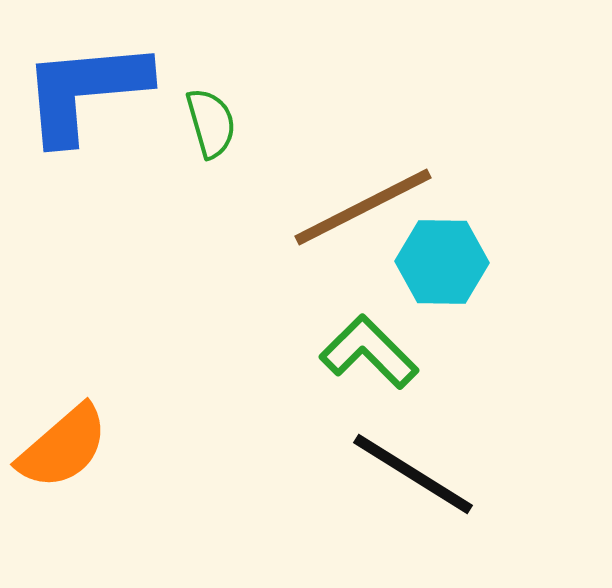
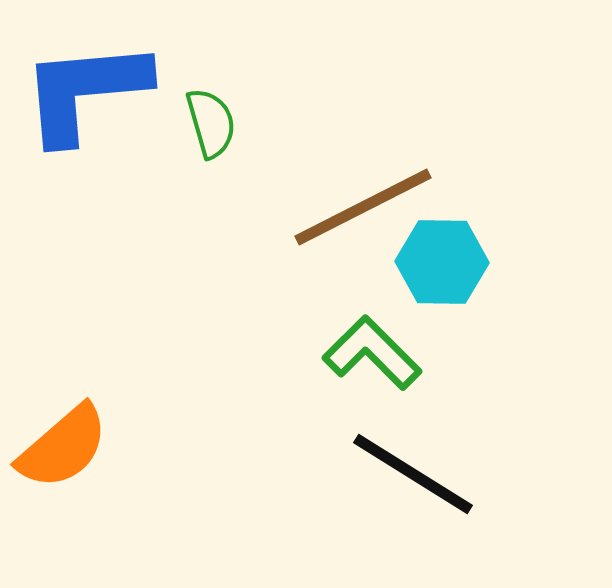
green L-shape: moved 3 px right, 1 px down
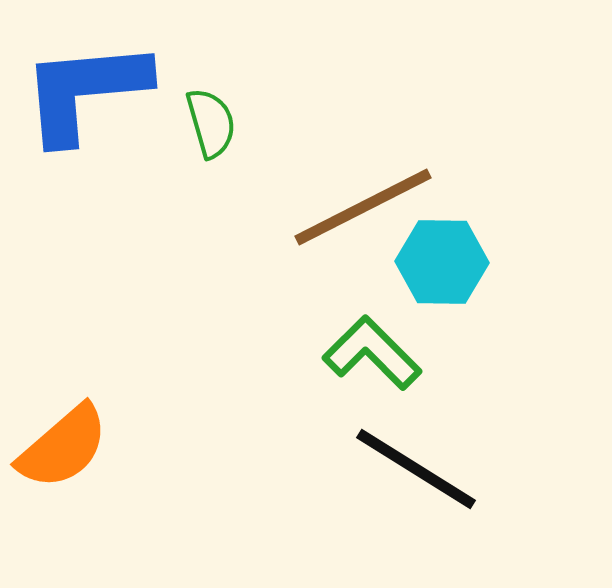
black line: moved 3 px right, 5 px up
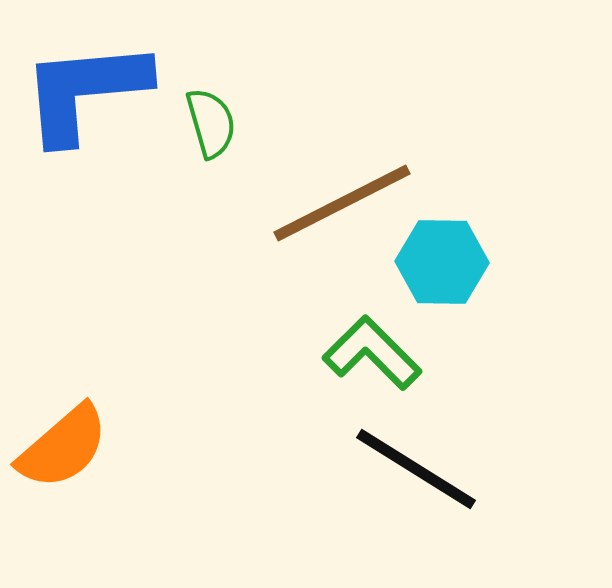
brown line: moved 21 px left, 4 px up
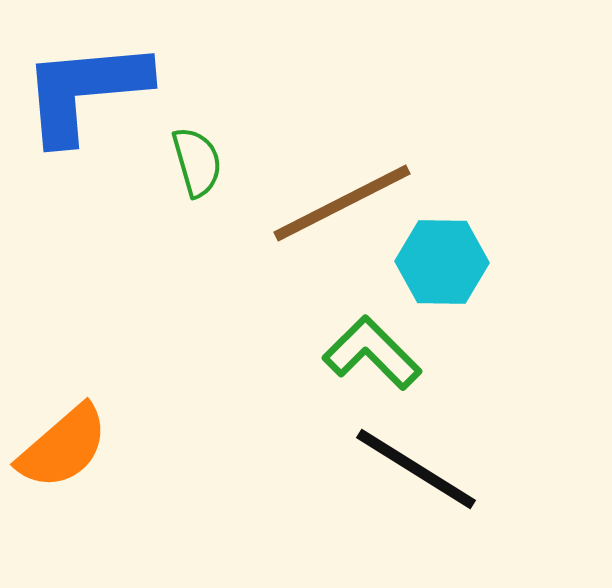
green semicircle: moved 14 px left, 39 px down
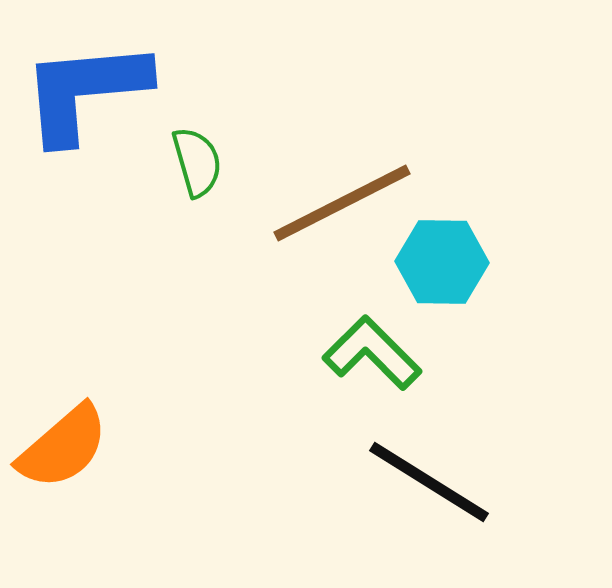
black line: moved 13 px right, 13 px down
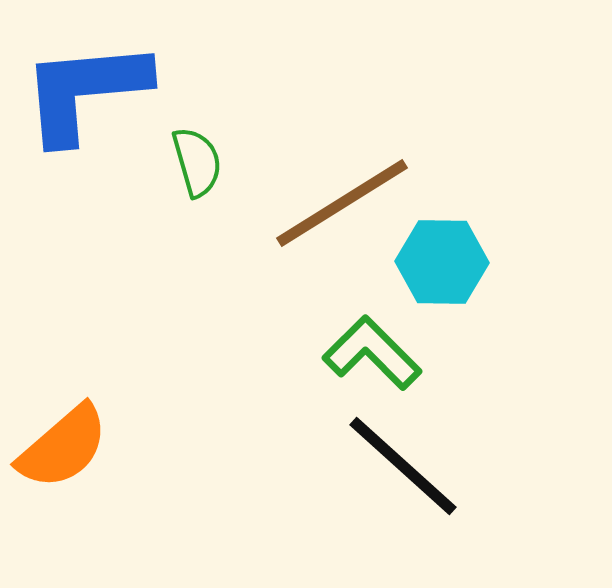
brown line: rotated 5 degrees counterclockwise
black line: moved 26 px left, 16 px up; rotated 10 degrees clockwise
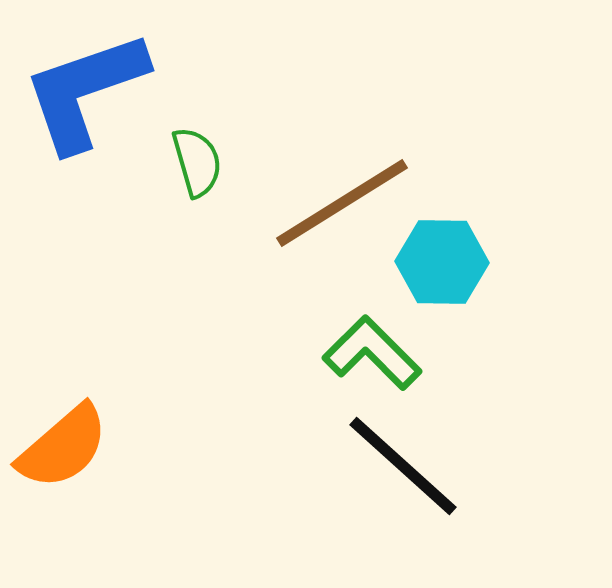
blue L-shape: rotated 14 degrees counterclockwise
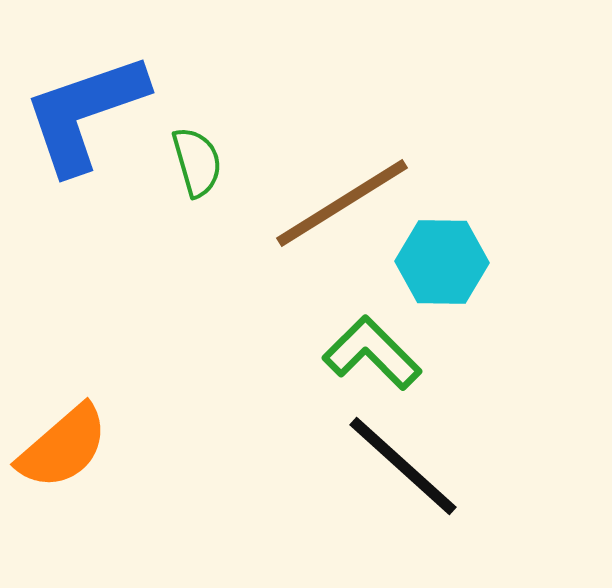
blue L-shape: moved 22 px down
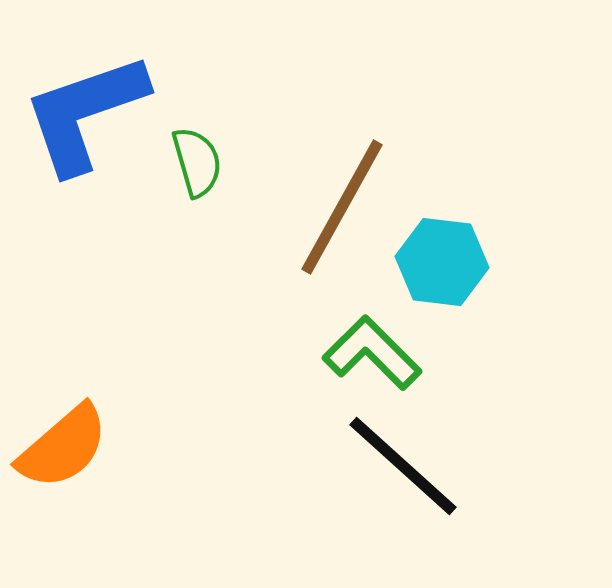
brown line: moved 4 px down; rotated 29 degrees counterclockwise
cyan hexagon: rotated 6 degrees clockwise
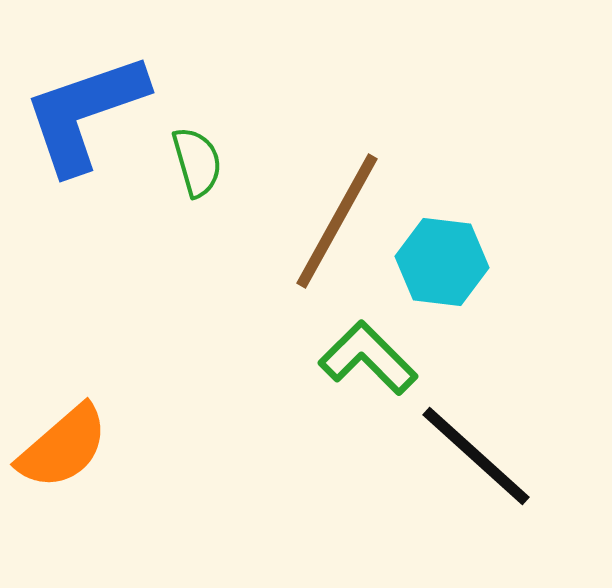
brown line: moved 5 px left, 14 px down
green L-shape: moved 4 px left, 5 px down
black line: moved 73 px right, 10 px up
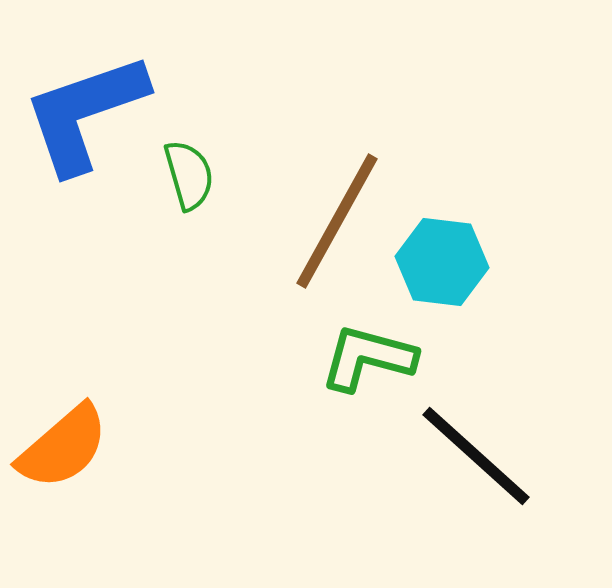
green semicircle: moved 8 px left, 13 px down
green L-shape: rotated 30 degrees counterclockwise
